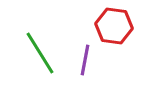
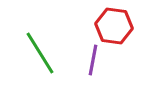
purple line: moved 8 px right
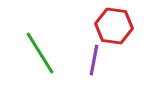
purple line: moved 1 px right
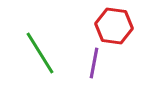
purple line: moved 3 px down
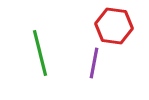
green line: rotated 18 degrees clockwise
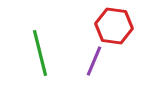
purple line: moved 2 px up; rotated 12 degrees clockwise
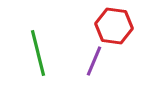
green line: moved 2 px left
